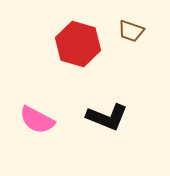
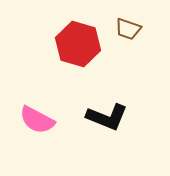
brown trapezoid: moved 3 px left, 2 px up
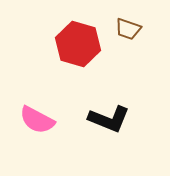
black L-shape: moved 2 px right, 2 px down
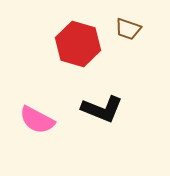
black L-shape: moved 7 px left, 10 px up
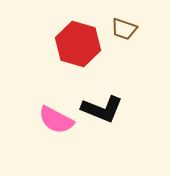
brown trapezoid: moved 4 px left
pink semicircle: moved 19 px right
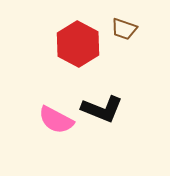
red hexagon: rotated 12 degrees clockwise
